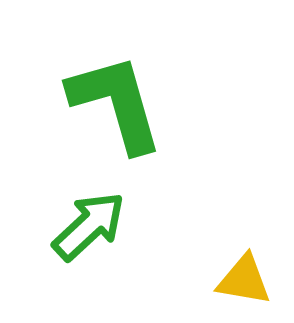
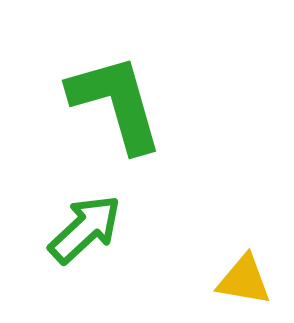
green arrow: moved 4 px left, 3 px down
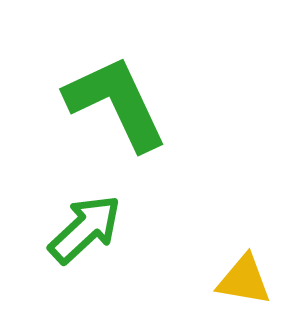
green L-shape: rotated 9 degrees counterclockwise
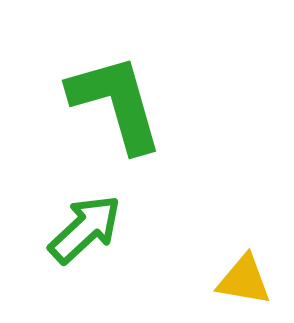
green L-shape: rotated 9 degrees clockwise
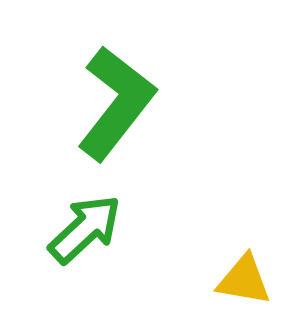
green L-shape: rotated 54 degrees clockwise
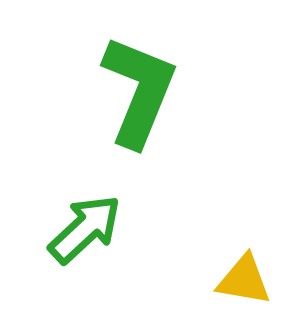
green L-shape: moved 23 px right, 12 px up; rotated 16 degrees counterclockwise
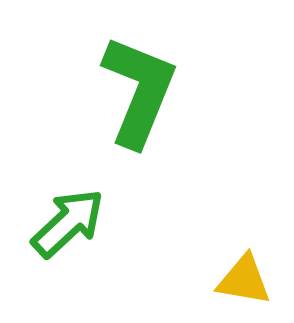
green arrow: moved 17 px left, 6 px up
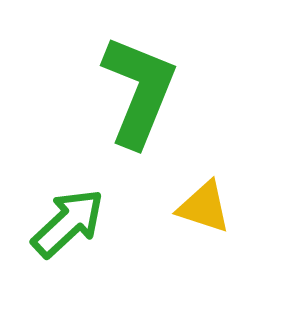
yellow triangle: moved 40 px left, 73 px up; rotated 8 degrees clockwise
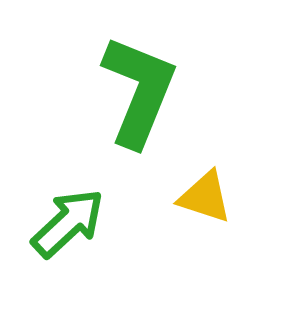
yellow triangle: moved 1 px right, 10 px up
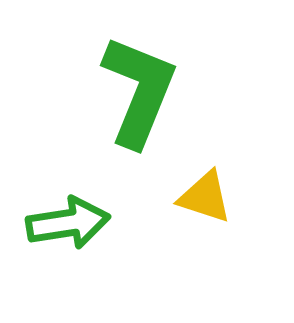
green arrow: rotated 34 degrees clockwise
